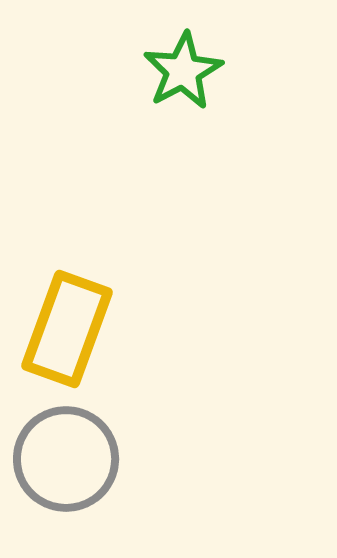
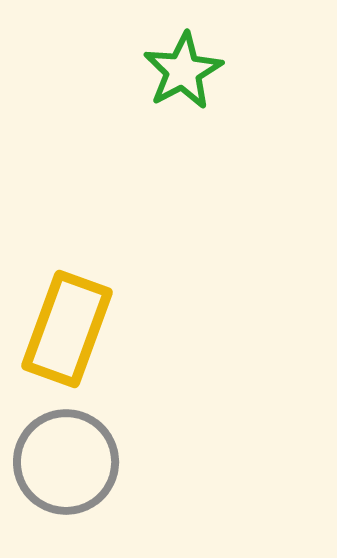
gray circle: moved 3 px down
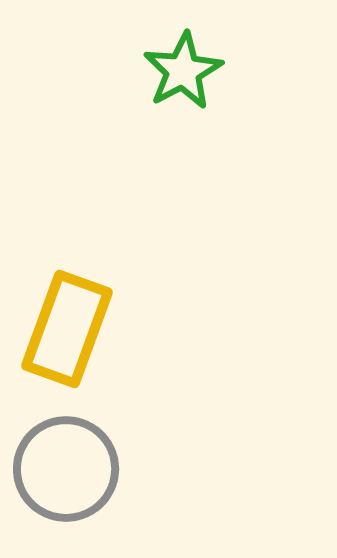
gray circle: moved 7 px down
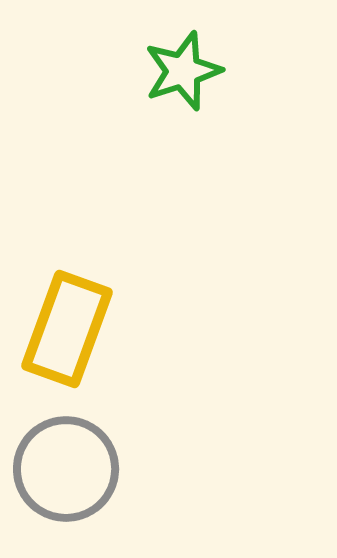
green star: rotated 10 degrees clockwise
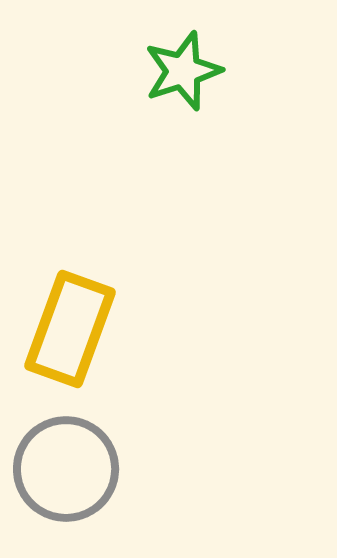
yellow rectangle: moved 3 px right
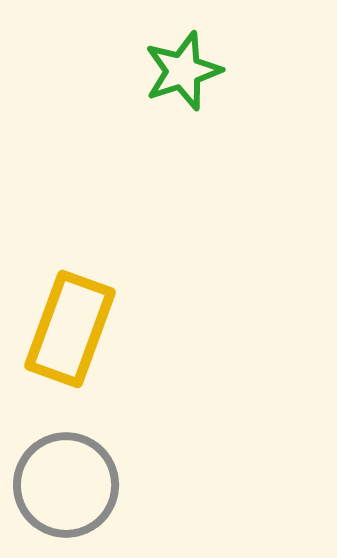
gray circle: moved 16 px down
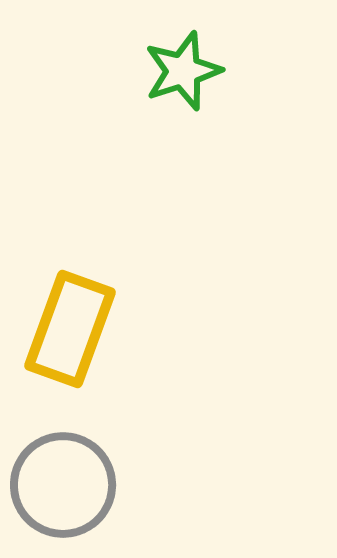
gray circle: moved 3 px left
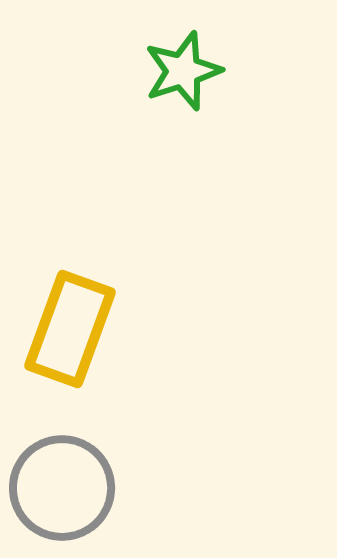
gray circle: moved 1 px left, 3 px down
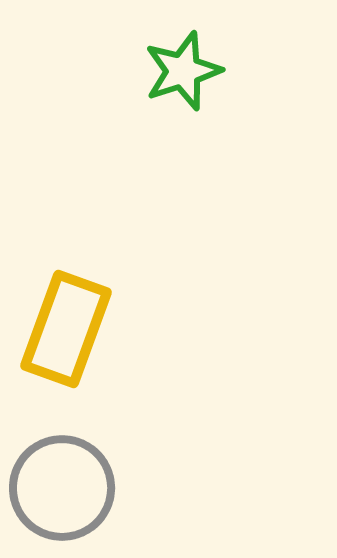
yellow rectangle: moved 4 px left
